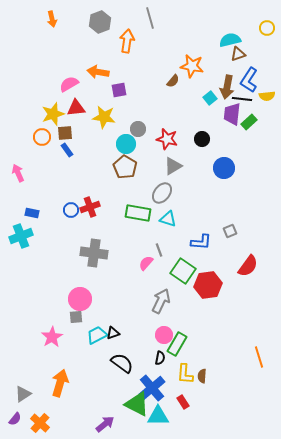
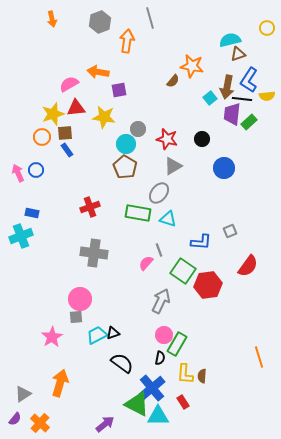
gray ellipse at (162, 193): moved 3 px left
blue circle at (71, 210): moved 35 px left, 40 px up
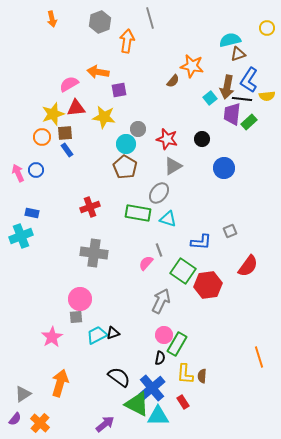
black semicircle at (122, 363): moved 3 px left, 14 px down
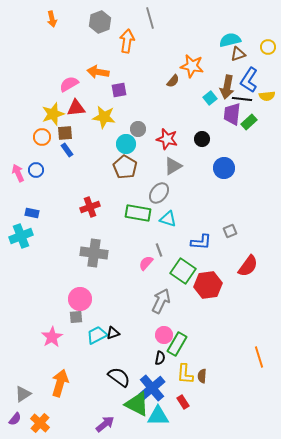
yellow circle at (267, 28): moved 1 px right, 19 px down
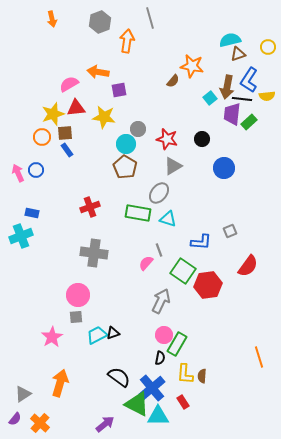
pink circle at (80, 299): moved 2 px left, 4 px up
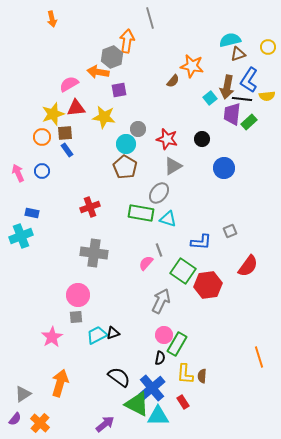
gray hexagon at (100, 22): moved 12 px right, 35 px down
blue circle at (36, 170): moved 6 px right, 1 px down
green rectangle at (138, 213): moved 3 px right
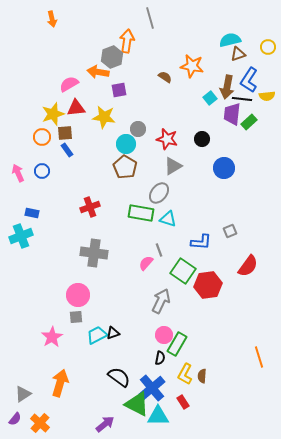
brown semicircle at (173, 81): moved 8 px left, 4 px up; rotated 96 degrees counterclockwise
yellow L-shape at (185, 374): rotated 25 degrees clockwise
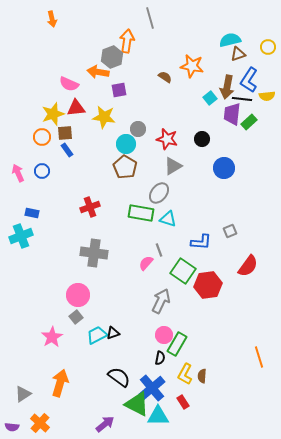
pink semicircle at (69, 84): rotated 126 degrees counterclockwise
gray square at (76, 317): rotated 32 degrees counterclockwise
purple semicircle at (15, 419): moved 3 px left, 8 px down; rotated 56 degrees clockwise
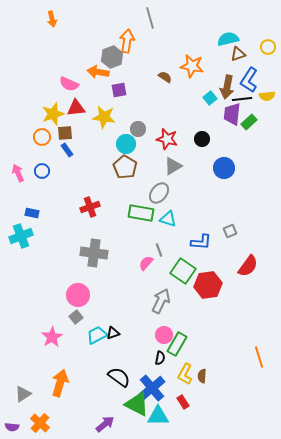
cyan semicircle at (230, 40): moved 2 px left, 1 px up
black line at (242, 99): rotated 12 degrees counterclockwise
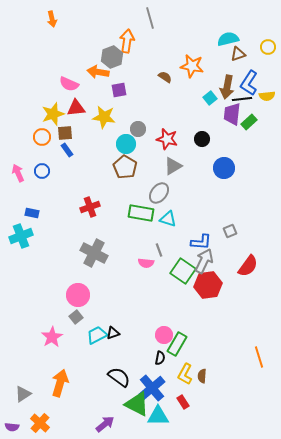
blue L-shape at (249, 80): moved 3 px down
gray cross at (94, 253): rotated 20 degrees clockwise
pink semicircle at (146, 263): rotated 126 degrees counterclockwise
gray arrow at (161, 301): moved 43 px right, 40 px up
